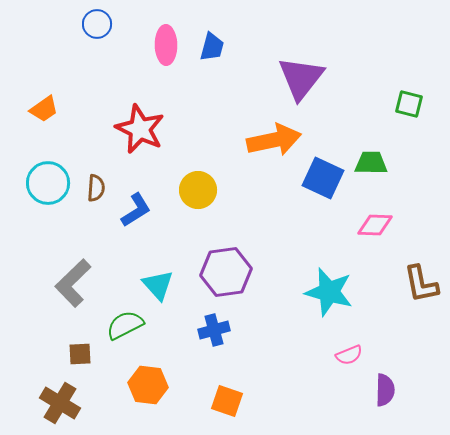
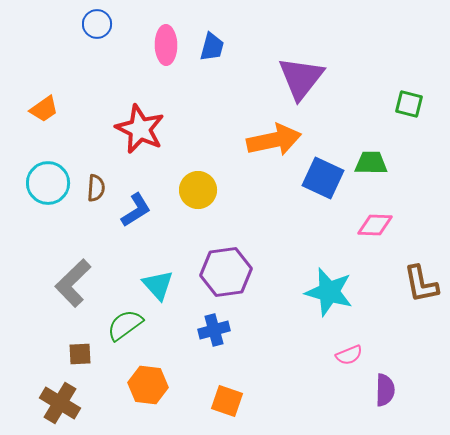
green semicircle: rotated 9 degrees counterclockwise
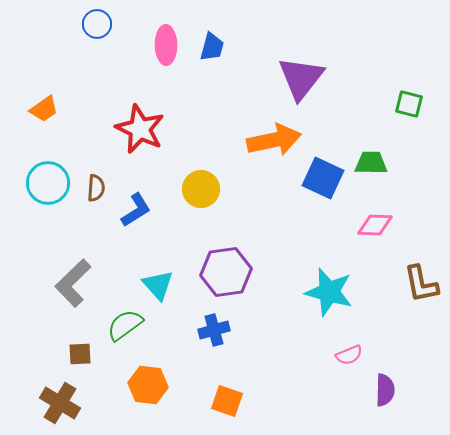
yellow circle: moved 3 px right, 1 px up
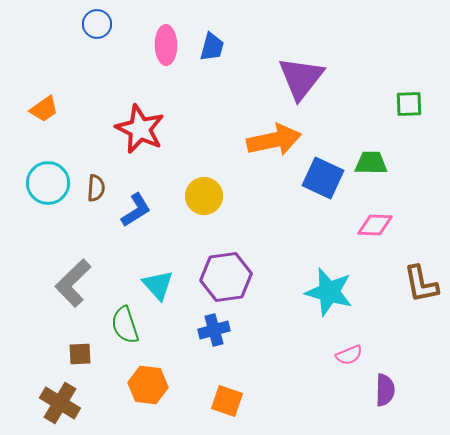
green square: rotated 16 degrees counterclockwise
yellow circle: moved 3 px right, 7 px down
purple hexagon: moved 5 px down
green semicircle: rotated 72 degrees counterclockwise
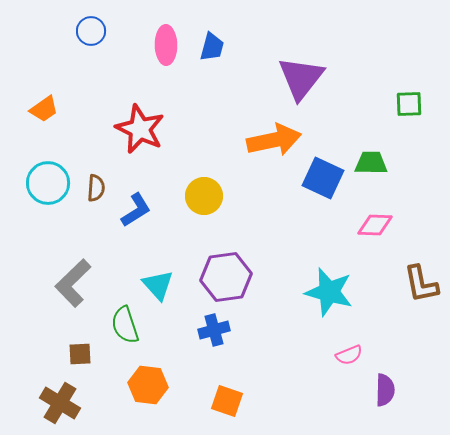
blue circle: moved 6 px left, 7 px down
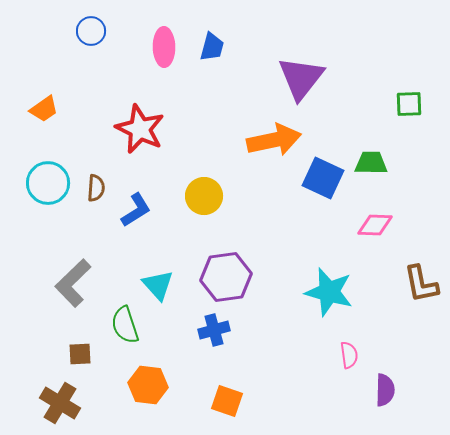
pink ellipse: moved 2 px left, 2 px down
pink semicircle: rotated 76 degrees counterclockwise
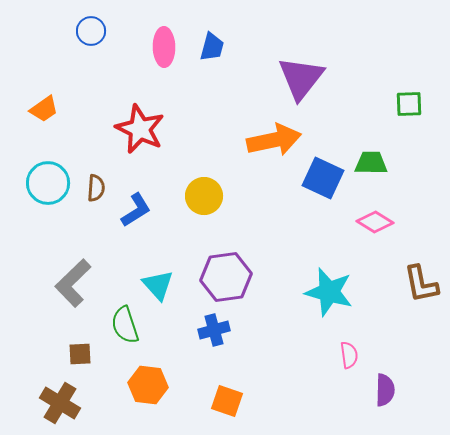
pink diamond: moved 3 px up; rotated 30 degrees clockwise
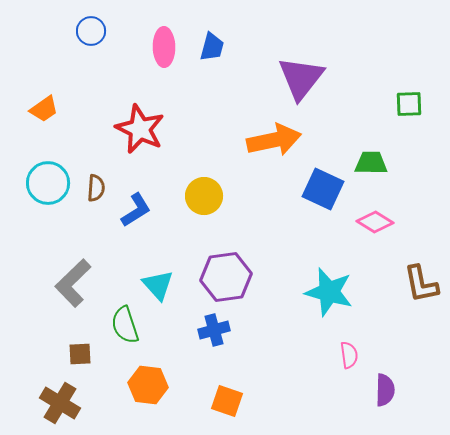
blue square: moved 11 px down
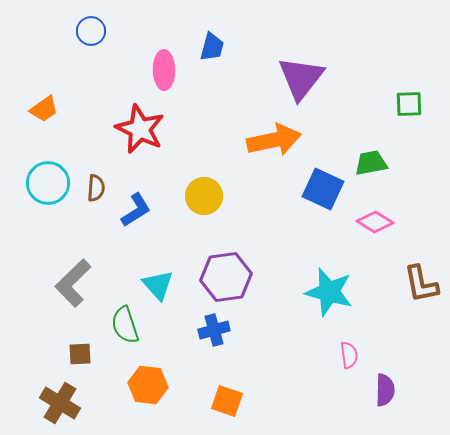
pink ellipse: moved 23 px down
green trapezoid: rotated 12 degrees counterclockwise
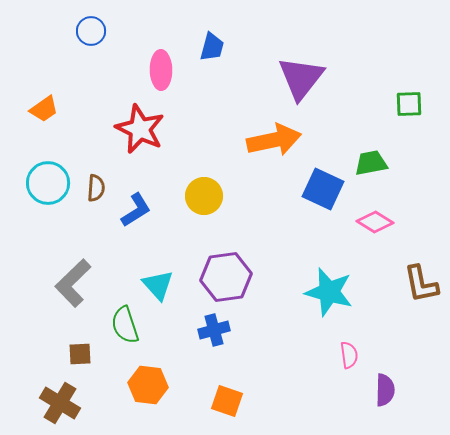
pink ellipse: moved 3 px left
